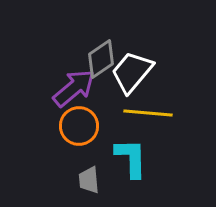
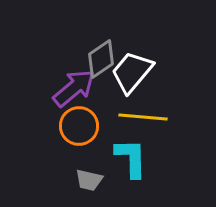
yellow line: moved 5 px left, 4 px down
gray trapezoid: rotated 72 degrees counterclockwise
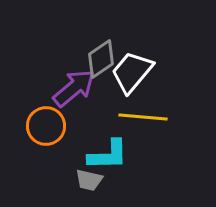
orange circle: moved 33 px left
cyan L-shape: moved 23 px left, 3 px up; rotated 90 degrees clockwise
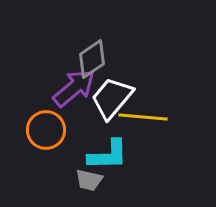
gray diamond: moved 9 px left
white trapezoid: moved 20 px left, 26 px down
orange circle: moved 4 px down
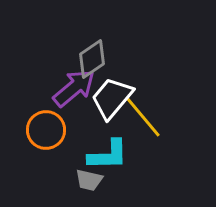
yellow line: rotated 45 degrees clockwise
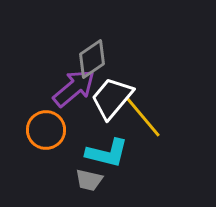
cyan L-shape: moved 1 px left, 2 px up; rotated 15 degrees clockwise
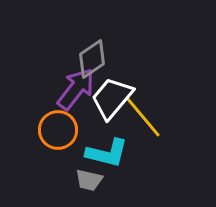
purple arrow: moved 2 px right, 1 px down; rotated 12 degrees counterclockwise
orange circle: moved 12 px right
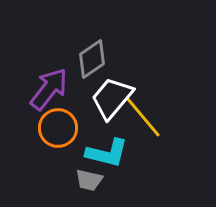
purple arrow: moved 27 px left
orange circle: moved 2 px up
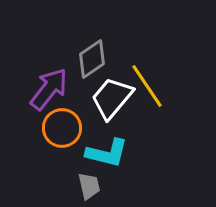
yellow line: moved 4 px right, 31 px up; rotated 6 degrees clockwise
orange circle: moved 4 px right
gray trapezoid: moved 6 px down; rotated 116 degrees counterclockwise
